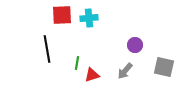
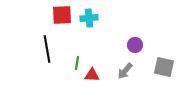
red triangle: rotated 21 degrees clockwise
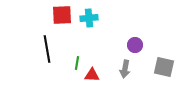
gray arrow: moved 2 px up; rotated 30 degrees counterclockwise
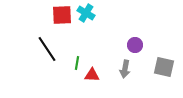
cyan cross: moved 3 px left, 5 px up; rotated 36 degrees clockwise
black line: rotated 24 degrees counterclockwise
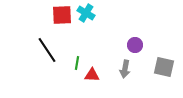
black line: moved 1 px down
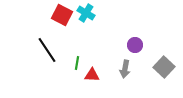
red square: rotated 30 degrees clockwise
gray square: rotated 30 degrees clockwise
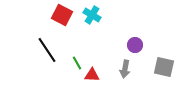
cyan cross: moved 6 px right, 2 px down
green line: rotated 40 degrees counterclockwise
gray square: rotated 30 degrees counterclockwise
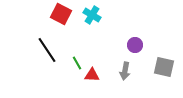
red square: moved 1 px left, 1 px up
gray arrow: moved 2 px down
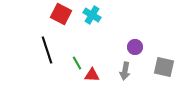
purple circle: moved 2 px down
black line: rotated 16 degrees clockwise
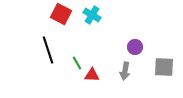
black line: moved 1 px right
gray square: rotated 10 degrees counterclockwise
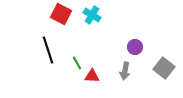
gray square: moved 1 px down; rotated 35 degrees clockwise
red triangle: moved 1 px down
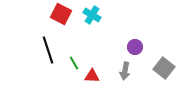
green line: moved 3 px left
